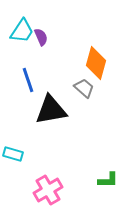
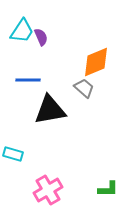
orange diamond: moved 1 px up; rotated 52 degrees clockwise
blue line: rotated 70 degrees counterclockwise
black triangle: moved 1 px left
green L-shape: moved 9 px down
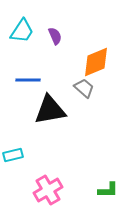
purple semicircle: moved 14 px right, 1 px up
cyan rectangle: moved 1 px down; rotated 30 degrees counterclockwise
green L-shape: moved 1 px down
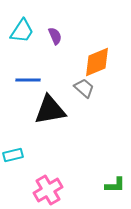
orange diamond: moved 1 px right
green L-shape: moved 7 px right, 5 px up
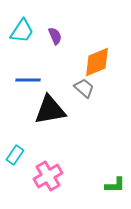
cyan rectangle: moved 2 px right; rotated 42 degrees counterclockwise
pink cross: moved 14 px up
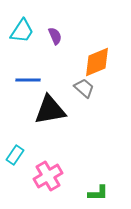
green L-shape: moved 17 px left, 8 px down
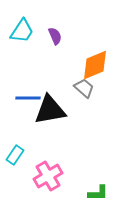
orange diamond: moved 2 px left, 3 px down
blue line: moved 18 px down
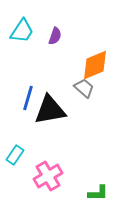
purple semicircle: rotated 42 degrees clockwise
blue line: rotated 75 degrees counterclockwise
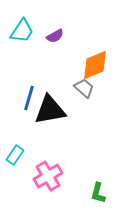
purple semicircle: rotated 42 degrees clockwise
blue line: moved 1 px right
green L-shape: rotated 105 degrees clockwise
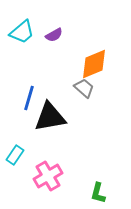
cyan trapezoid: moved 1 px down; rotated 16 degrees clockwise
purple semicircle: moved 1 px left, 1 px up
orange diamond: moved 1 px left, 1 px up
black triangle: moved 7 px down
